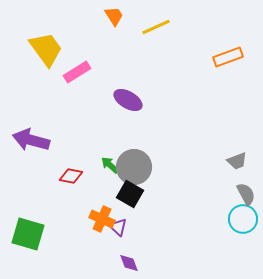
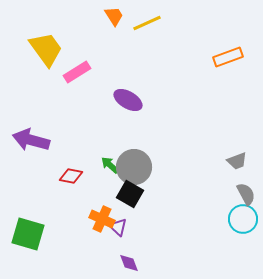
yellow line: moved 9 px left, 4 px up
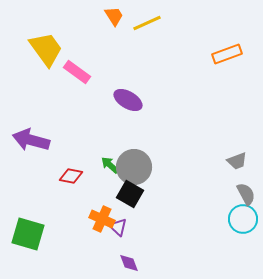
orange rectangle: moved 1 px left, 3 px up
pink rectangle: rotated 68 degrees clockwise
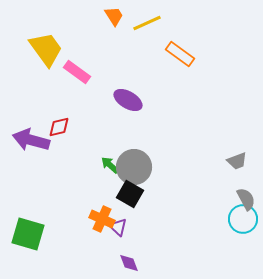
orange rectangle: moved 47 px left; rotated 56 degrees clockwise
red diamond: moved 12 px left, 49 px up; rotated 25 degrees counterclockwise
gray semicircle: moved 5 px down
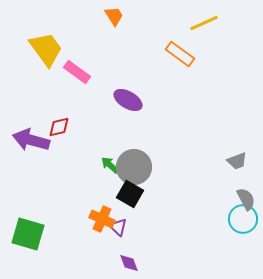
yellow line: moved 57 px right
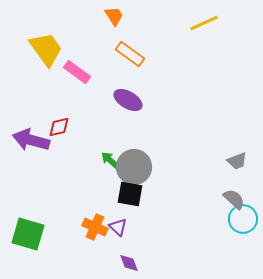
orange rectangle: moved 50 px left
green arrow: moved 5 px up
black square: rotated 20 degrees counterclockwise
gray semicircle: moved 12 px left; rotated 20 degrees counterclockwise
orange cross: moved 7 px left, 8 px down
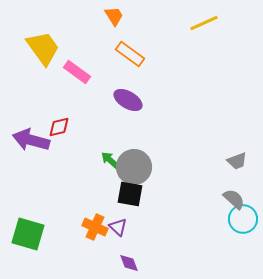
yellow trapezoid: moved 3 px left, 1 px up
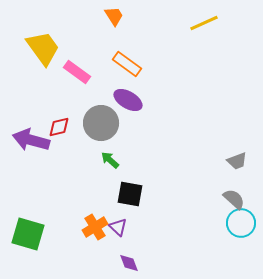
orange rectangle: moved 3 px left, 10 px down
gray circle: moved 33 px left, 44 px up
cyan circle: moved 2 px left, 4 px down
orange cross: rotated 35 degrees clockwise
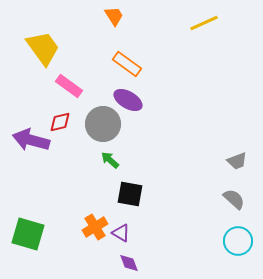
pink rectangle: moved 8 px left, 14 px down
gray circle: moved 2 px right, 1 px down
red diamond: moved 1 px right, 5 px up
cyan circle: moved 3 px left, 18 px down
purple triangle: moved 3 px right, 6 px down; rotated 12 degrees counterclockwise
